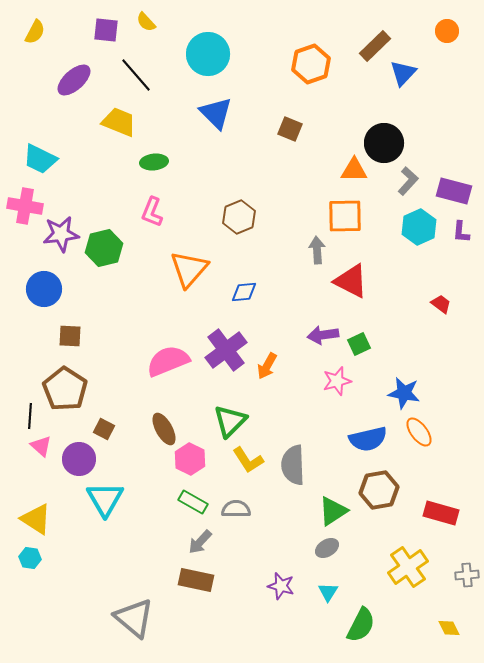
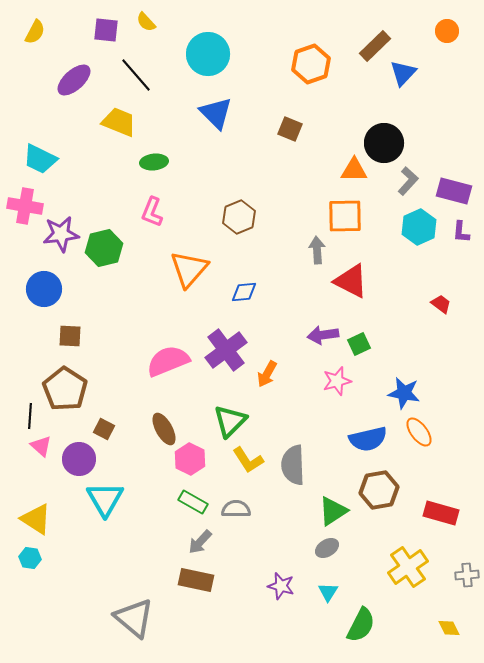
orange arrow at (267, 366): moved 8 px down
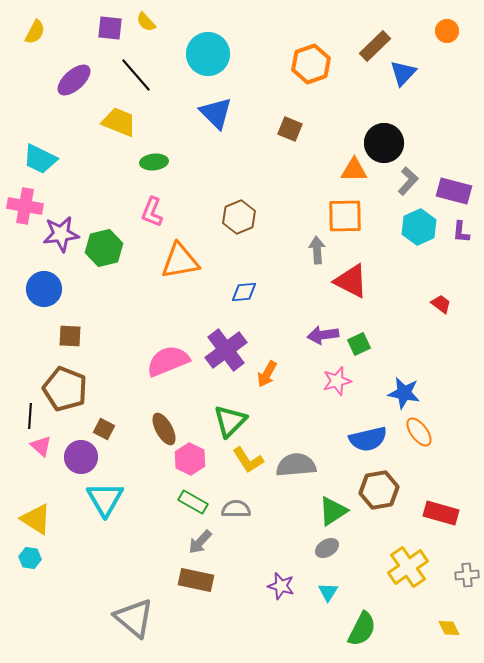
purple square at (106, 30): moved 4 px right, 2 px up
orange triangle at (189, 269): moved 9 px left, 8 px up; rotated 39 degrees clockwise
brown pentagon at (65, 389): rotated 12 degrees counterclockwise
purple circle at (79, 459): moved 2 px right, 2 px up
gray semicircle at (293, 465): moved 3 px right; rotated 87 degrees clockwise
green semicircle at (361, 625): moved 1 px right, 4 px down
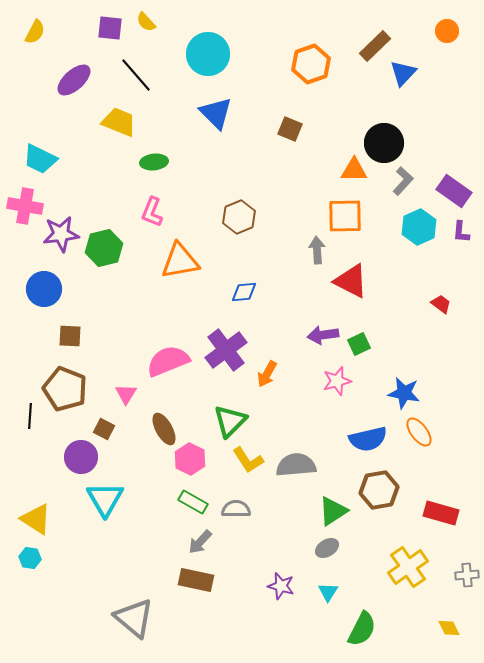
gray L-shape at (408, 181): moved 5 px left
purple rectangle at (454, 191): rotated 20 degrees clockwise
pink triangle at (41, 446): moved 85 px right, 52 px up; rotated 20 degrees clockwise
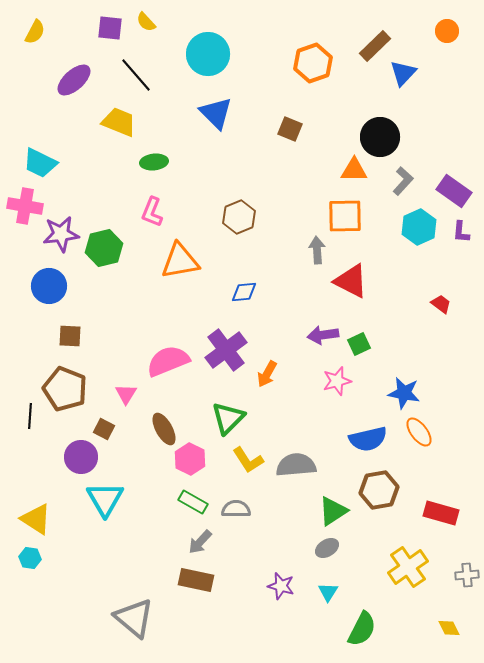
orange hexagon at (311, 64): moved 2 px right, 1 px up
black circle at (384, 143): moved 4 px left, 6 px up
cyan trapezoid at (40, 159): moved 4 px down
blue circle at (44, 289): moved 5 px right, 3 px up
green triangle at (230, 421): moved 2 px left, 3 px up
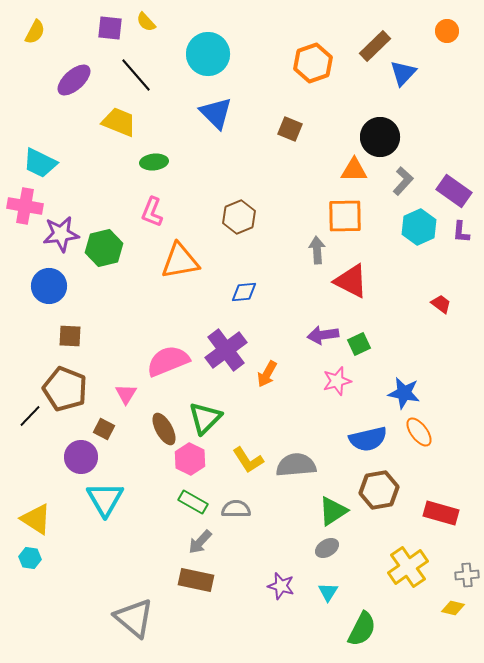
black line at (30, 416): rotated 40 degrees clockwise
green triangle at (228, 418): moved 23 px left
yellow diamond at (449, 628): moved 4 px right, 20 px up; rotated 50 degrees counterclockwise
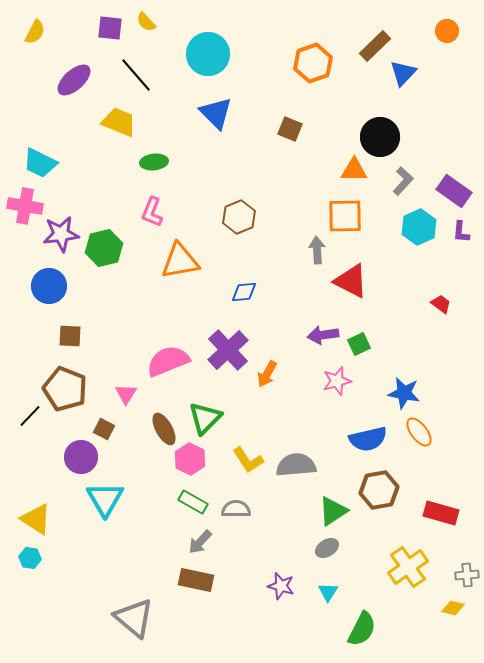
purple cross at (226, 350): moved 2 px right; rotated 6 degrees counterclockwise
